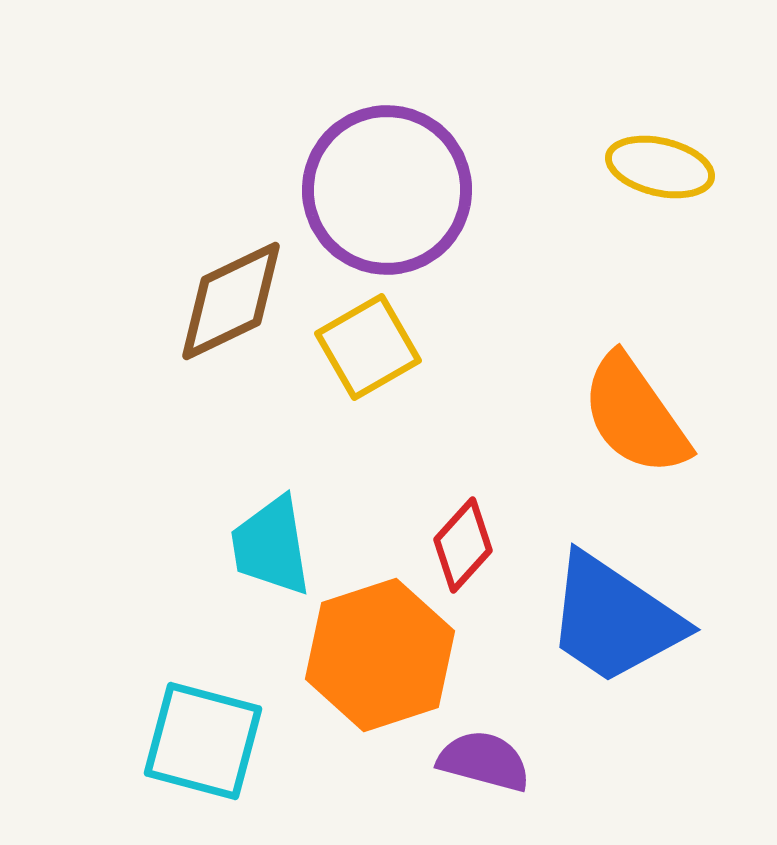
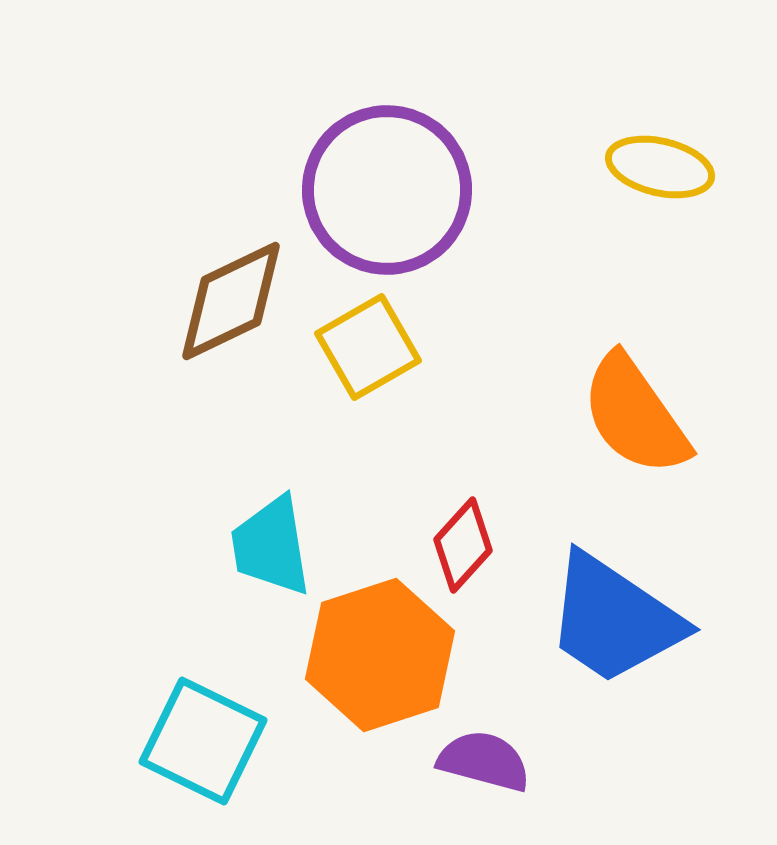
cyan square: rotated 11 degrees clockwise
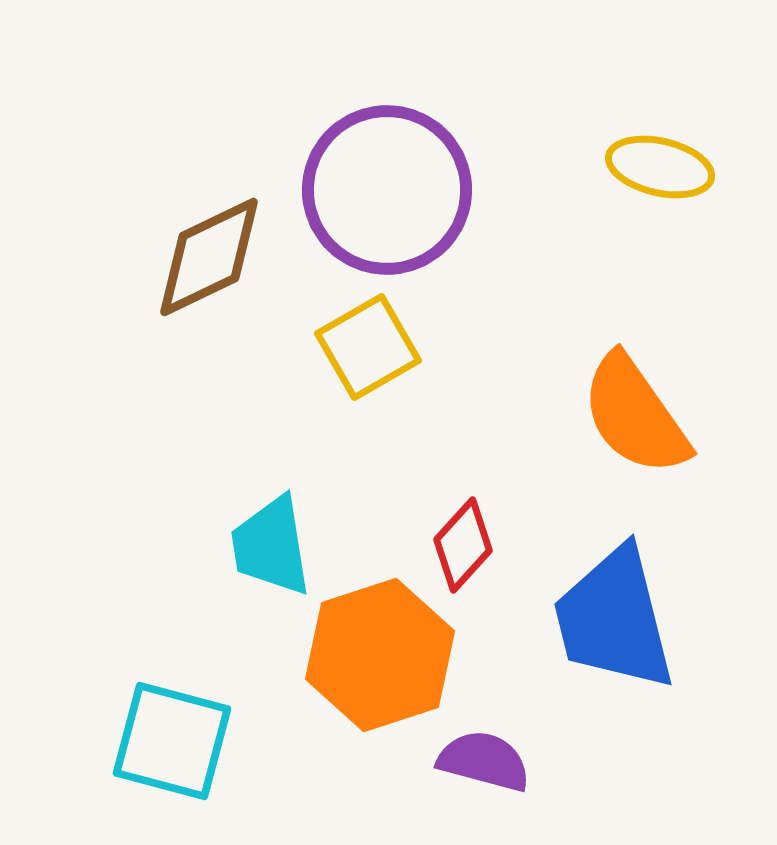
brown diamond: moved 22 px left, 44 px up
blue trapezoid: rotated 42 degrees clockwise
cyan square: moved 31 px left; rotated 11 degrees counterclockwise
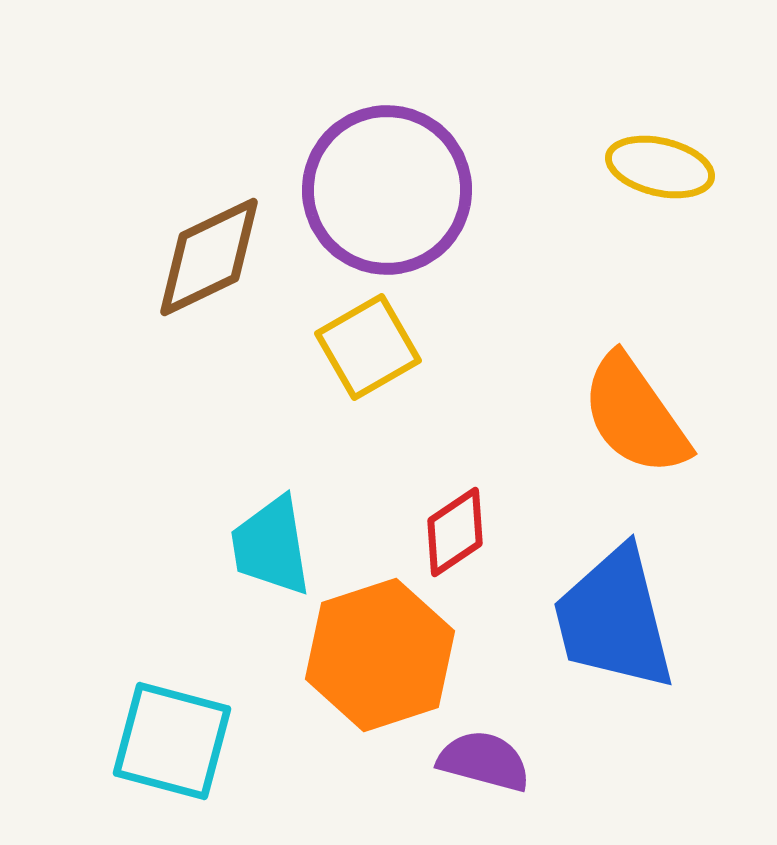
red diamond: moved 8 px left, 13 px up; rotated 14 degrees clockwise
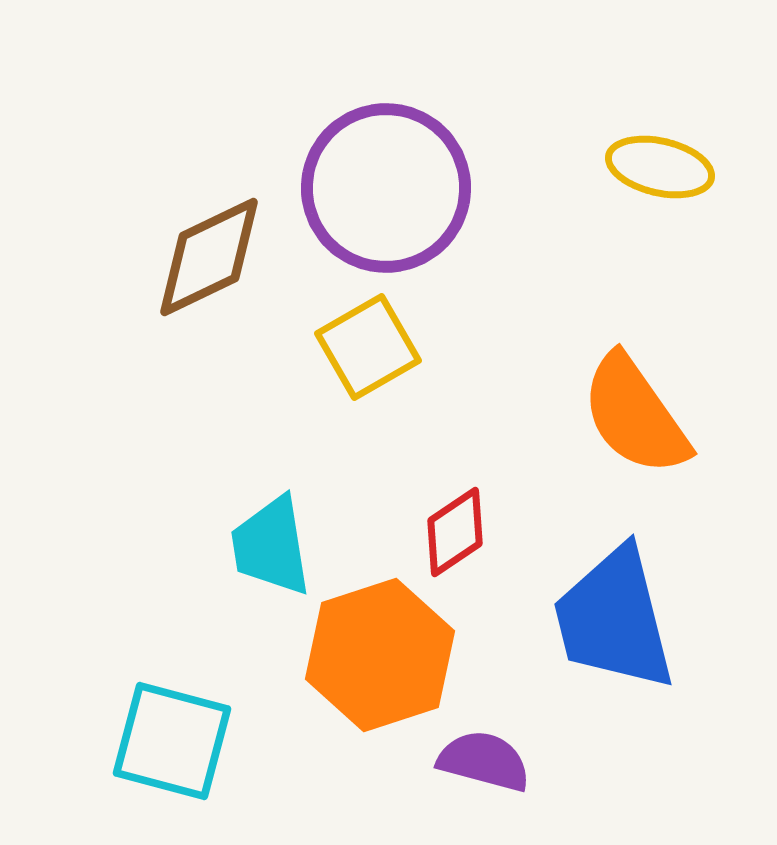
purple circle: moved 1 px left, 2 px up
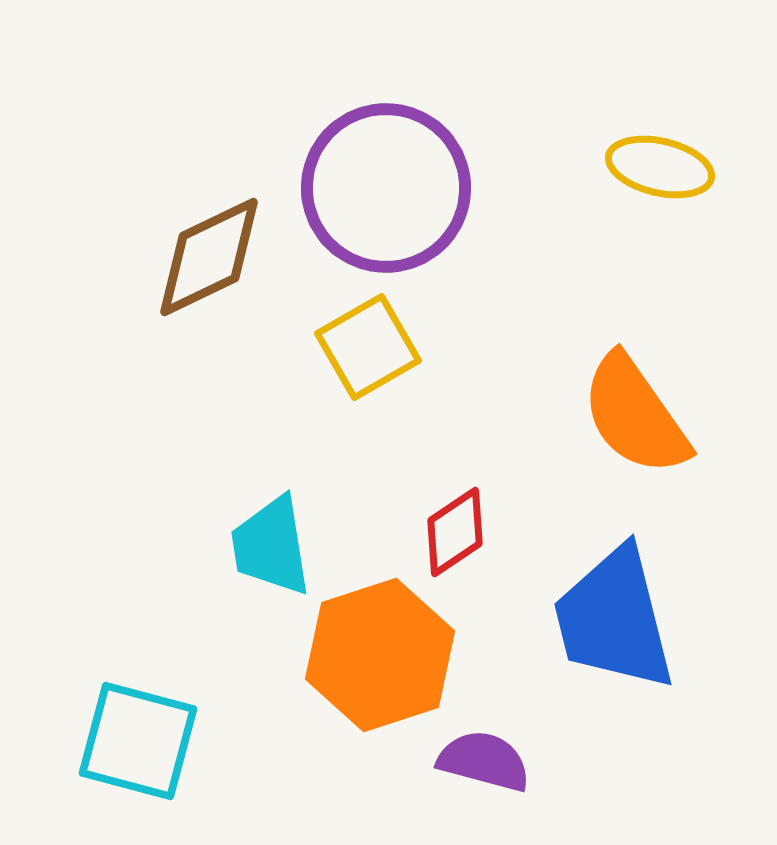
cyan square: moved 34 px left
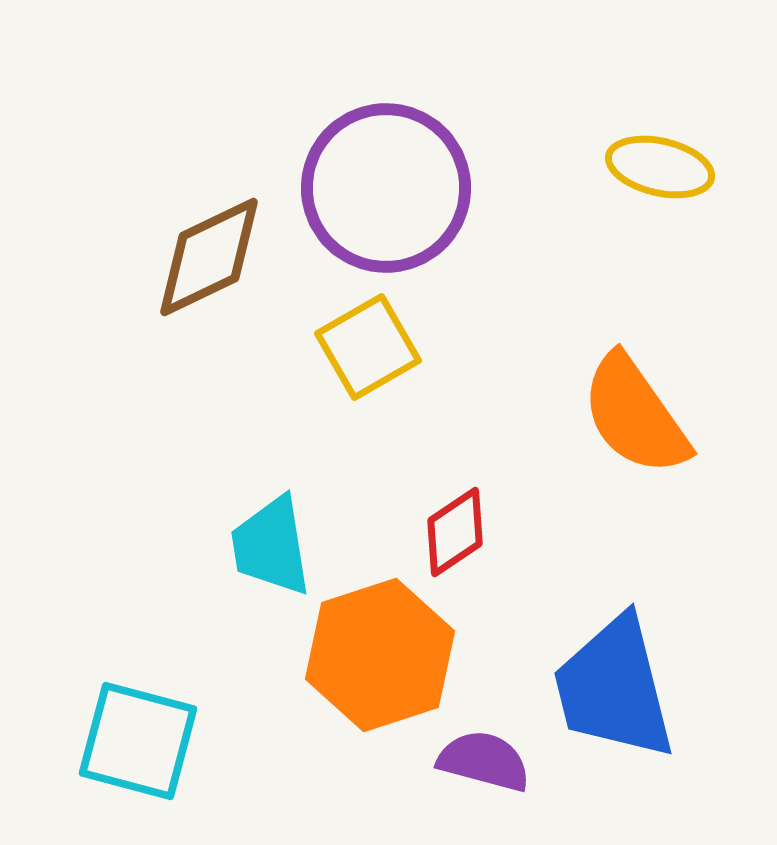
blue trapezoid: moved 69 px down
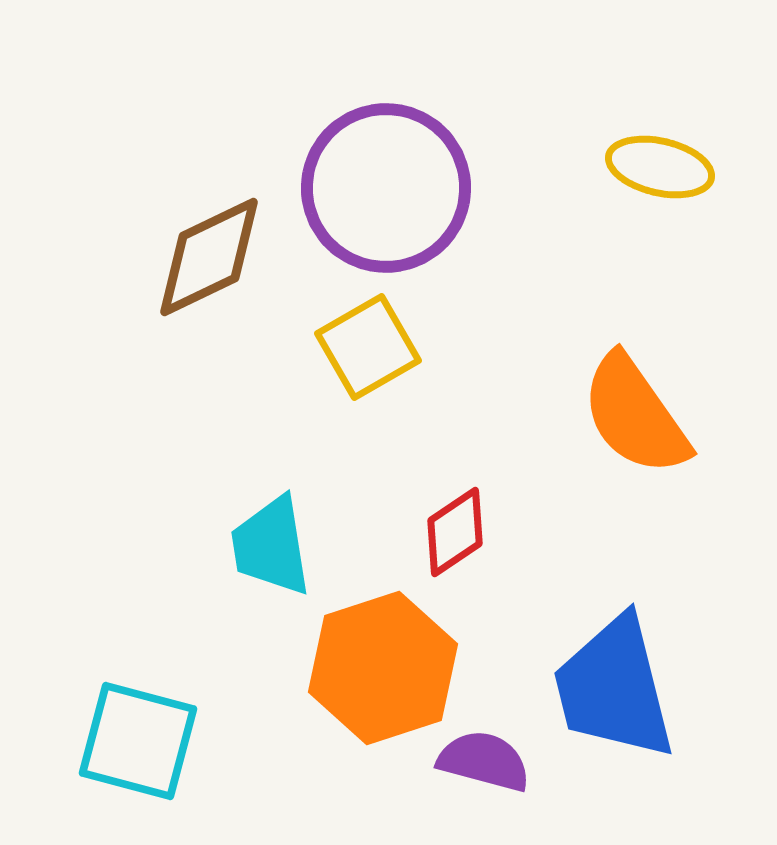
orange hexagon: moved 3 px right, 13 px down
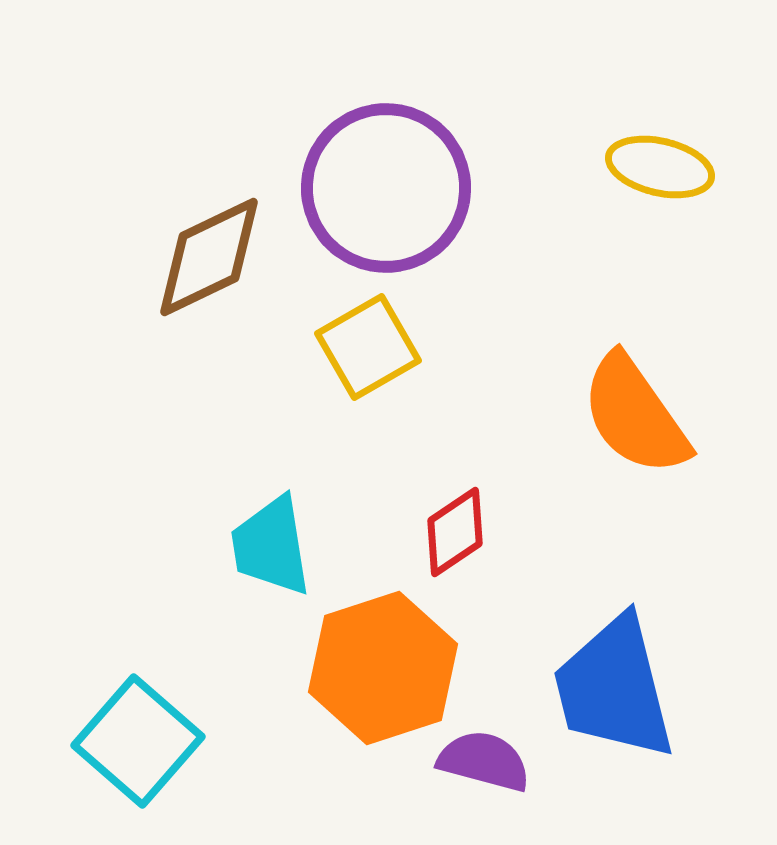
cyan square: rotated 26 degrees clockwise
